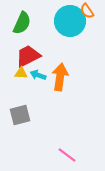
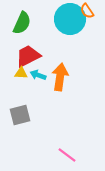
cyan circle: moved 2 px up
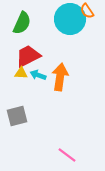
gray square: moved 3 px left, 1 px down
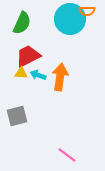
orange semicircle: rotated 56 degrees counterclockwise
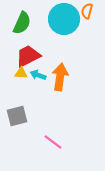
orange semicircle: rotated 105 degrees clockwise
cyan circle: moved 6 px left
pink line: moved 14 px left, 13 px up
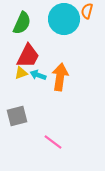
red trapezoid: rotated 144 degrees clockwise
yellow triangle: rotated 24 degrees counterclockwise
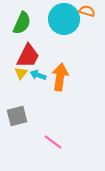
orange semicircle: rotated 91 degrees clockwise
yellow triangle: rotated 32 degrees counterclockwise
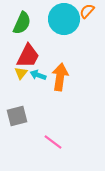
orange semicircle: rotated 63 degrees counterclockwise
